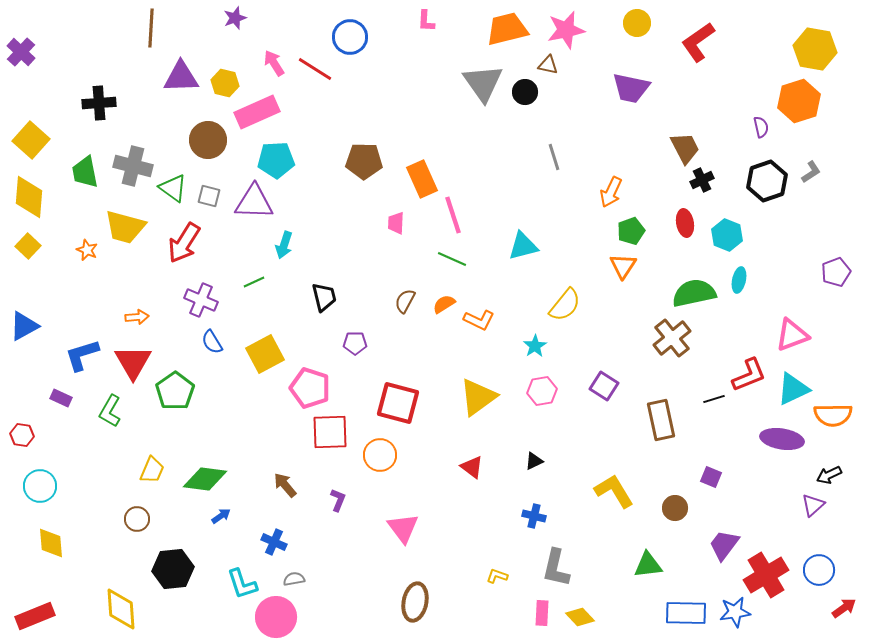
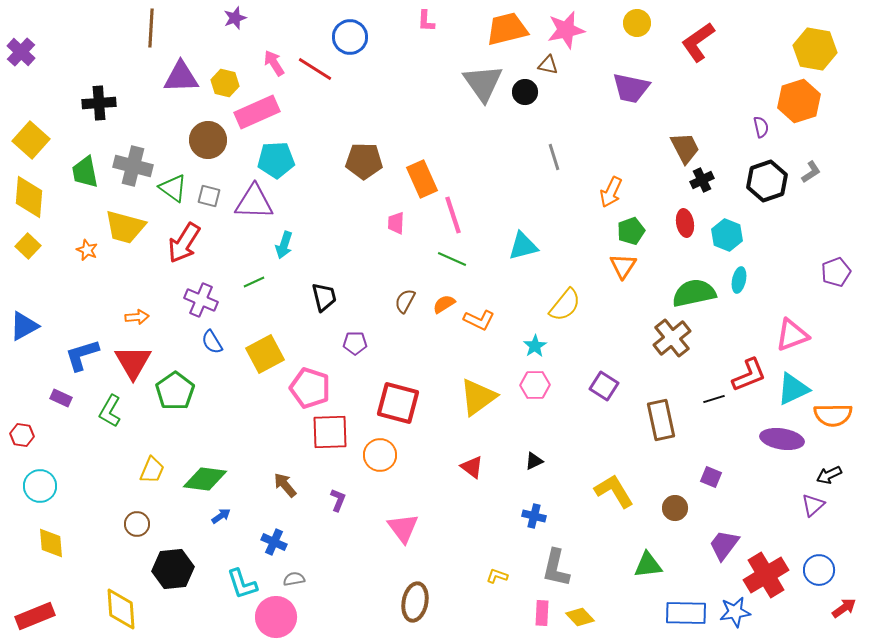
pink hexagon at (542, 391): moved 7 px left, 6 px up; rotated 8 degrees clockwise
brown circle at (137, 519): moved 5 px down
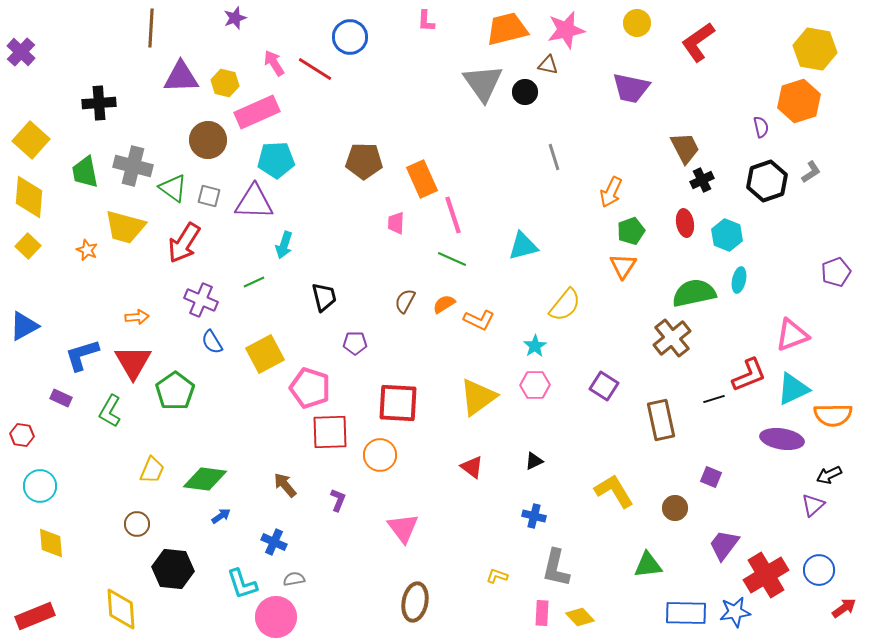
red square at (398, 403): rotated 12 degrees counterclockwise
black hexagon at (173, 569): rotated 12 degrees clockwise
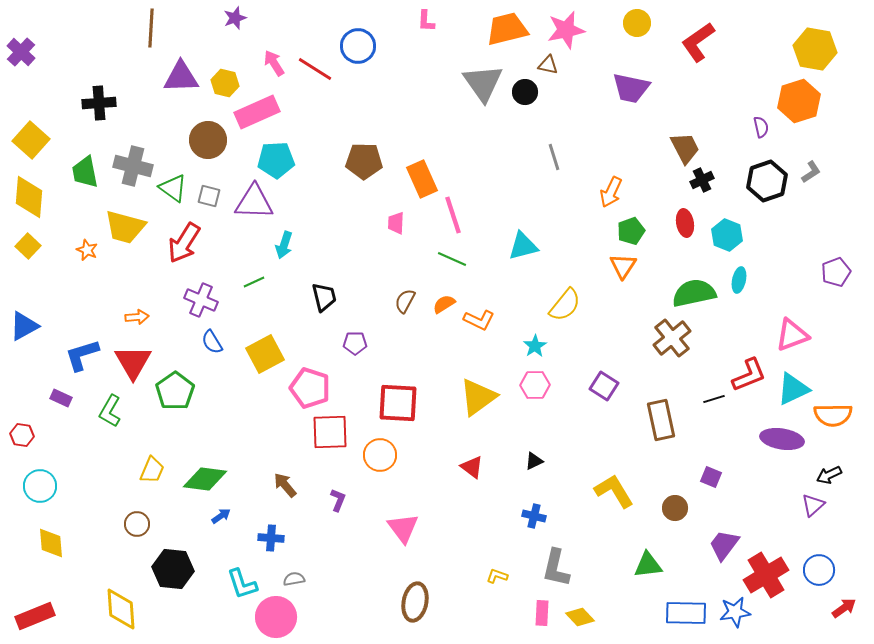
blue circle at (350, 37): moved 8 px right, 9 px down
blue cross at (274, 542): moved 3 px left, 4 px up; rotated 20 degrees counterclockwise
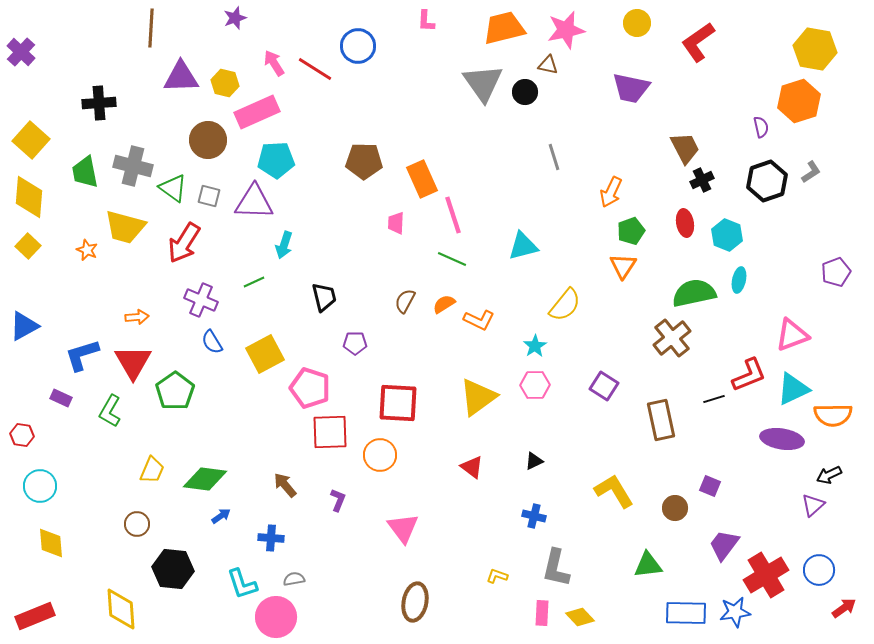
orange trapezoid at (507, 29): moved 3 px left, 1 px up
purple square at (711, 477): moved 1 px left, 9 px down
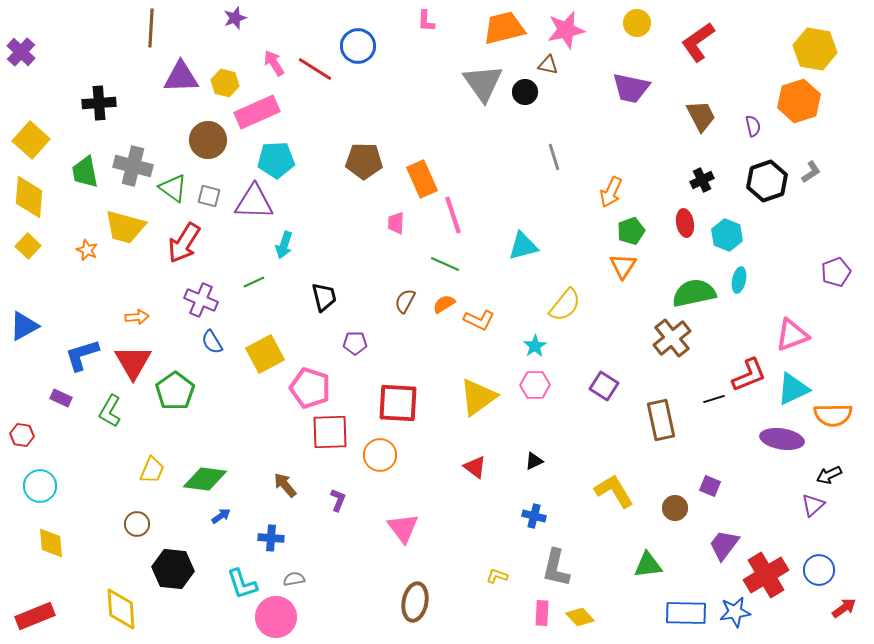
purple semicircle at (761, 127): moved 8 px left, 1 px up
brown trapezoid at (685, 148): moved 16 px right, 32 px up
green line at (452, 259): moved 7 px left, 5 px down
red triangle at (472, 467): moved 3 px right
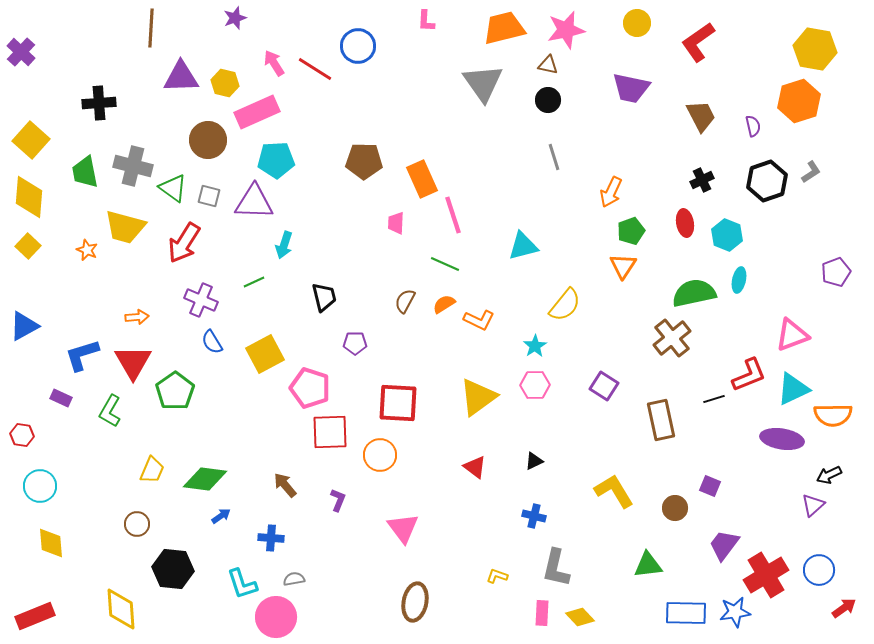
black circle at (525, 92): moved 23 px right, 8 px down
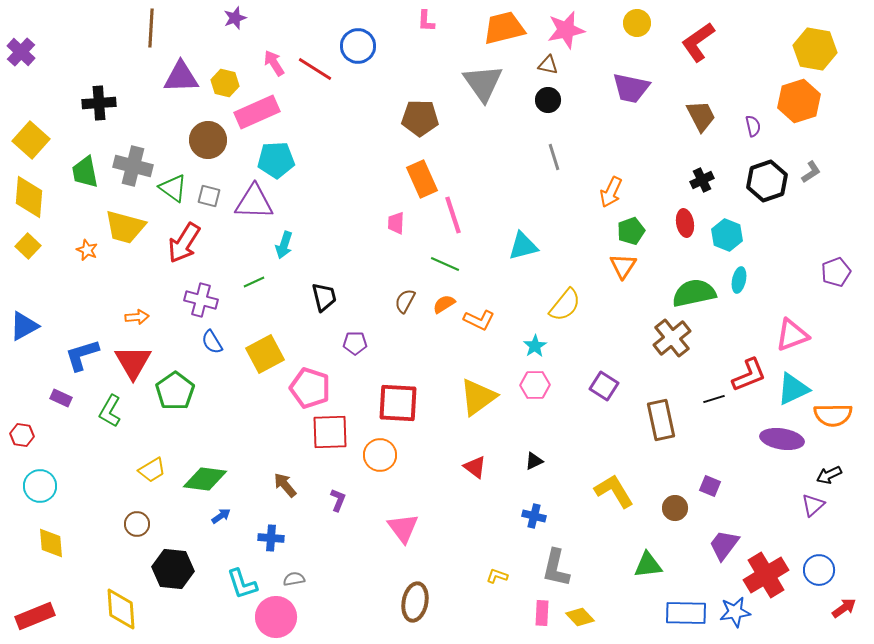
brown pentagon at (364, 161): moved 56 px right, 43 px up
purple cross at (201, 300): rotated 8 degrees counterclockwise
yellow trapezoid at (152, 470): rotated 36 degrees clockwise
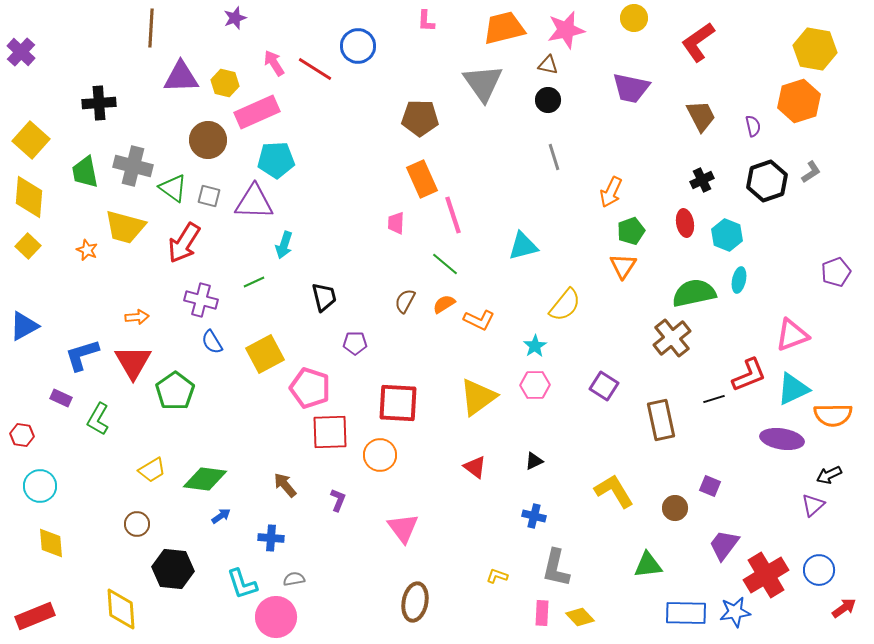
yellow circle at (637, 23): moved 3 px left, 5 px up
green line at (445, 264): rotated 16 degrees clockwise
green L-shape at (110, 411): moved 12 px left, 8 px down
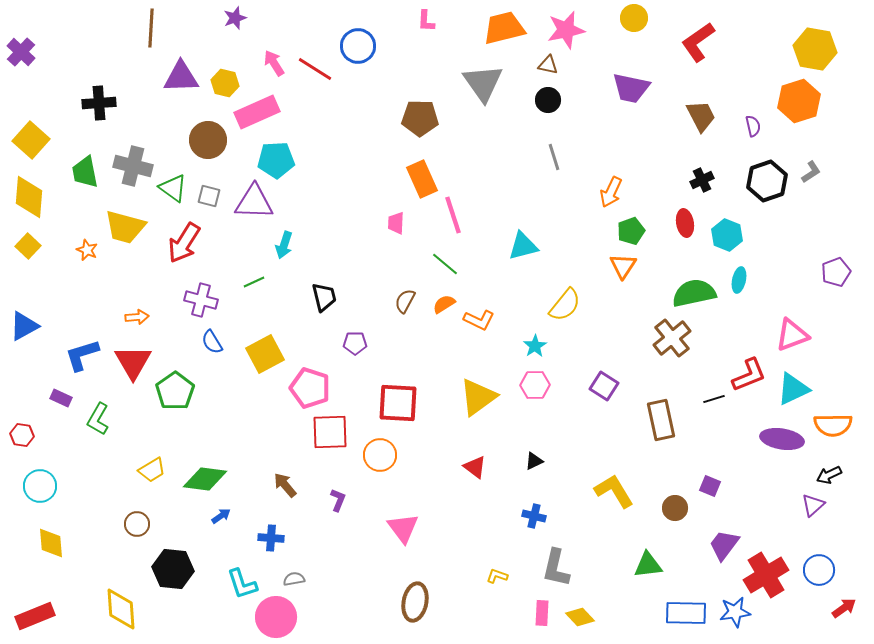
orange semicircle at (833, 415): moved 10 px down
